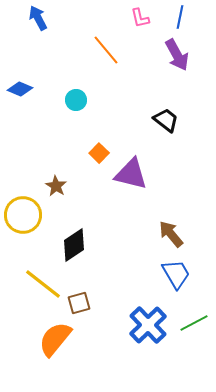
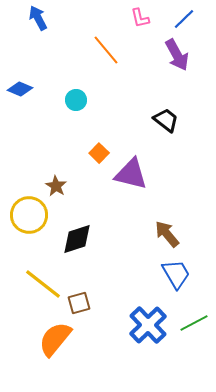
blue line: moved 4 px right, 2 px down; rotated 35 degrees clockwise
yellow circle: moved 6 px right
brown arrow: moved 4 px left
black diamond: moved 3 px right, 6 px up; rotated 16 degrees clockwise
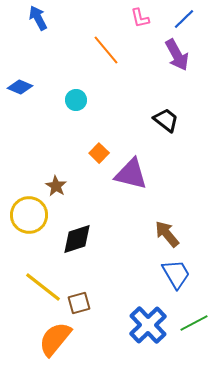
blue diamond: moved 2 px up
yellow line: moved 3 px down
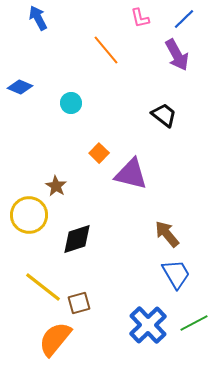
cyan circle: moved 5 px left, 3 px down
black trapezoid: moved 2 px left, 5 px up
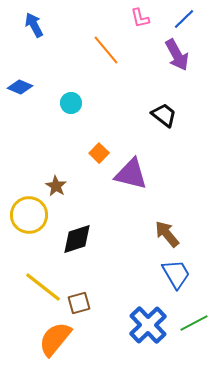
blue arrow: moved 4 px left, 7 px down
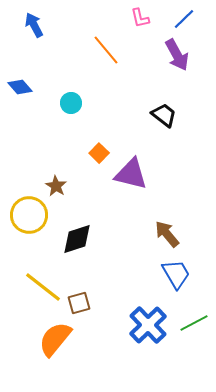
blue diamond: rotated 25 degrees clockwise
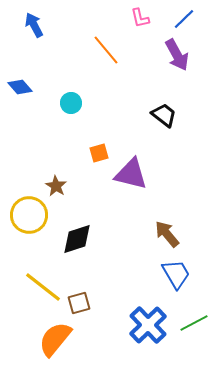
orange square: rotated 30 degrees clockwise
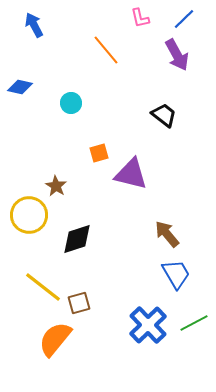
blue diamond: rotated 35 degrees counterclockwise
